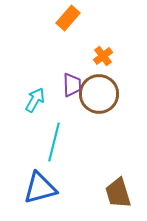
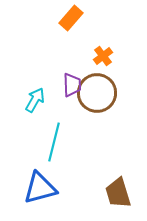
orange rectangle: moved 3 px right
brown circle: moved 2 px left, 1 px up
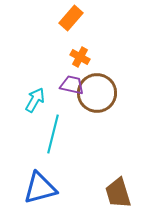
orange cross: moved 23 px left, 1 px down; rotated 24 degrees counterclockwise
purple trapezoid: rotated 75 degrees counterclockwise
cyan line: moved 1 px left, 8 px up
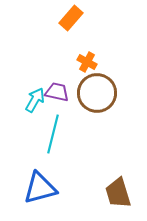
orange cross: moved 7 px right, 5 px down
purple trapezoid: moved 15 px left, 7 px down
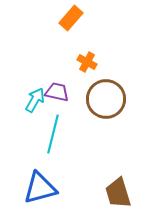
brown circle: moved 9 px right, 6 px down
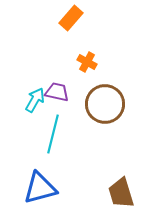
brown circle: moved 1 px left, 5 px down
brown trapezoid: moved 3 px right
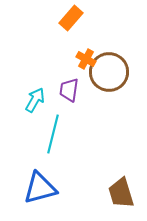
orange cross: moved 1 px left, 3 px up
purple trapezoid: moved 12 px right, 2 px up; rotated 95 degrees counterclockwise
brown circle: moved 4 px right, 32 px up
